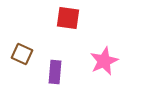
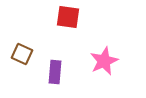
red square: moved 1 px up
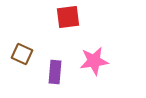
red square: rotated 15 degrees counterclockwise
pink star: moved 10 px left; rotated 16 degrees clockwise
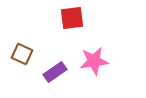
red square: moved 4 px right, 1 px down
purple rectangle: rotated 50 degrees clockwise
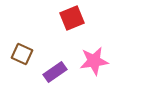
red square: rotated 15 degrees counterclockwise
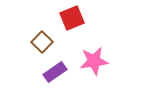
brown square: moved 20 px right, 12 px up; rotated 20 degrees clockwise
